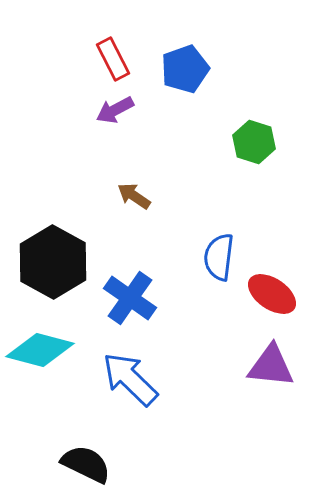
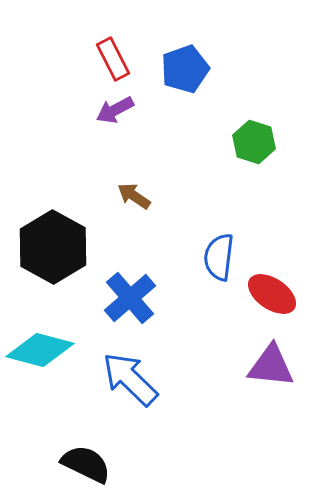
black hexagon: moved 15 px up
blue cross: rotated 14 degrees clockwise
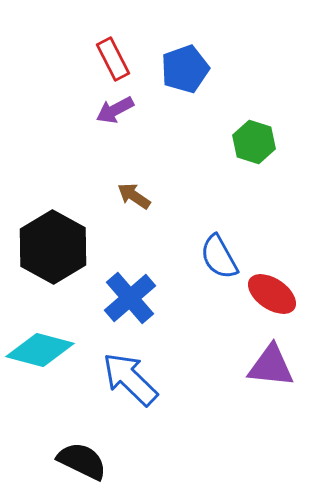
blue semicircle: rotated 36 degrees counterclockwise
black semicircle: moved 4 px left, 3 px up
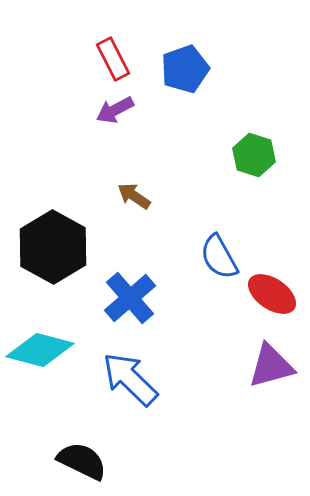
green hexagon: moved 13 px down
purple triangle: rotated 21 degrees counterclockwise
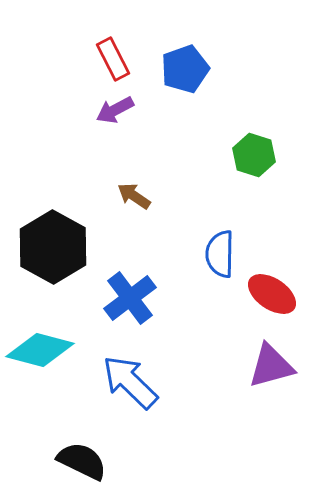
blue semicircle: moved 1 px right, 3 px up; rotated 30 degrees clockwise
blue cross: rotated 4 degrees clockwise
blue arrow: moved 3 px down
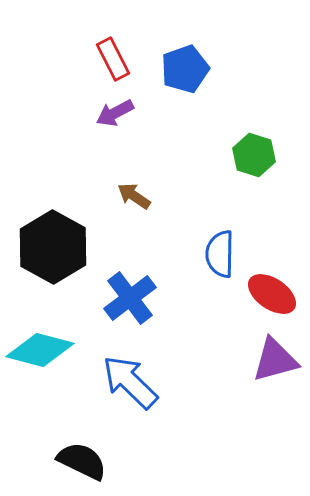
purple arrow: moved 3 px down
purple triangle: moved 4 px right, 6 px up
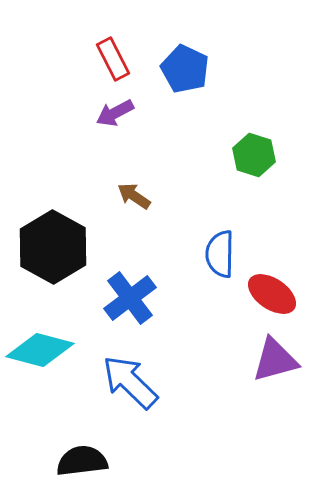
blue pentagon: rotated 27 degrees counterclockwise
black semicircle: rotated 33 degrees counterclockwise
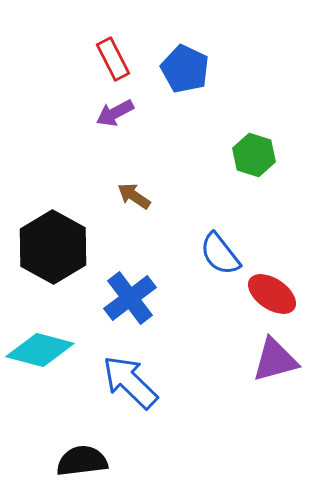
blue semicircle: rotated 39 degrees counterclockwise
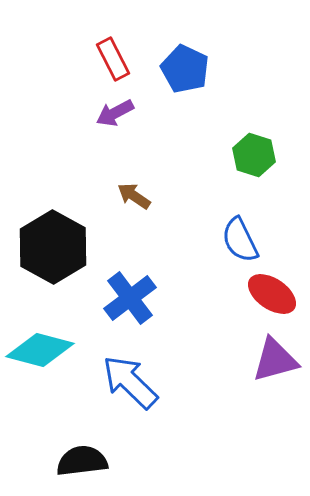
blue semicircle: moved 20 px right, 14 px up; rotated 12 degrees clockwise
